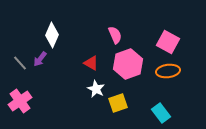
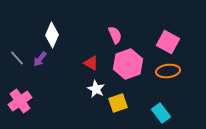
gray line: moved 3 px left, 5 px up
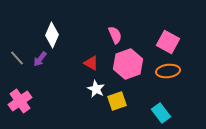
yellow square: moved 1 px left, 2 px up
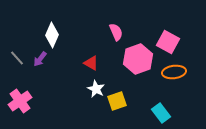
pink semicircle: moved 1 px right, 3 px up
pink hexagon: moved 10 px right, 5 px up
orange ellipse: moved 6 px right, 1 px down
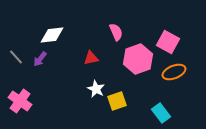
white diamond: rotated 60 degrees clockwise
gray line: moved 1 px left, 1 px up
red triangle: moved 5 px up; rotated 42 degrees counterclockwise
orange ellipse: rotated 15 degrees counterclockwise
pink cross: rotated 20 degrees counterclockwise
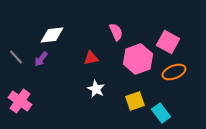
purple arrow: moved 1 px right
yellow square: moved 18 px right
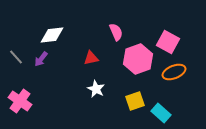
cyan rectangle: rotated 12 degrees counterclockwise
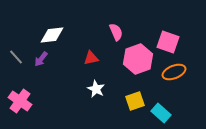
pink square: rotated 10 degrees counterclockwise
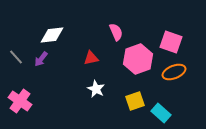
pink square: moved 3 px right
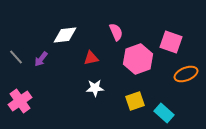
white diamond: moved 13 px right
orange ellipse: moved 12 px right, 2 px down
white star: moved 1 px left, 1 px up; rotated 30 degrees counterclockwise
pink cross: rotated 20 degrees clockwise
cyan rectangle: moved 3 px right
